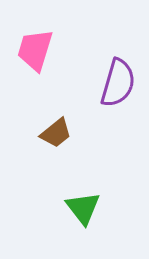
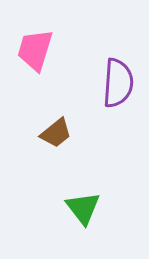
purple semicircle: rotated 12 degrees counterclockwise
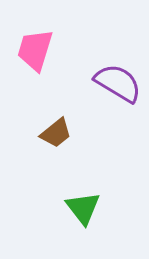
purple semicircle: rotated 63 degrees counterclockwise
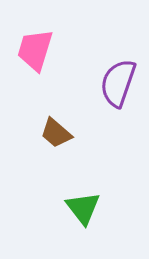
purple semicircle: rotated 102 degrees counterclockwise
brown trapezoid: rotated 80 degrees clockwise
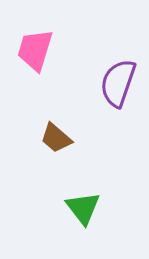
brown trapezoid: moved 5 px down
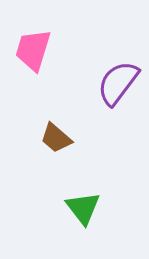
pink trapezoid: moved 2 px left
purple semicircle: rotated 18 degrees clockwise
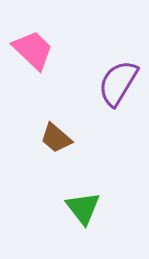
pink trapezoid: rotated 117 degrees clockwise
purple semicircle: rotated 6 degrees counterclockwise
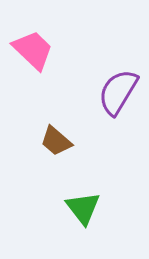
purple semicircle: moved 9 px down
brown trapezoid: moved 3 px down
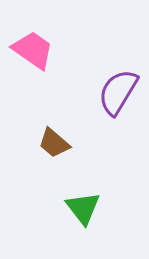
pink trapezoid: rotated 9 degrees counterclockwise
brown trapezoid: moved 2 px left, 2 px down
